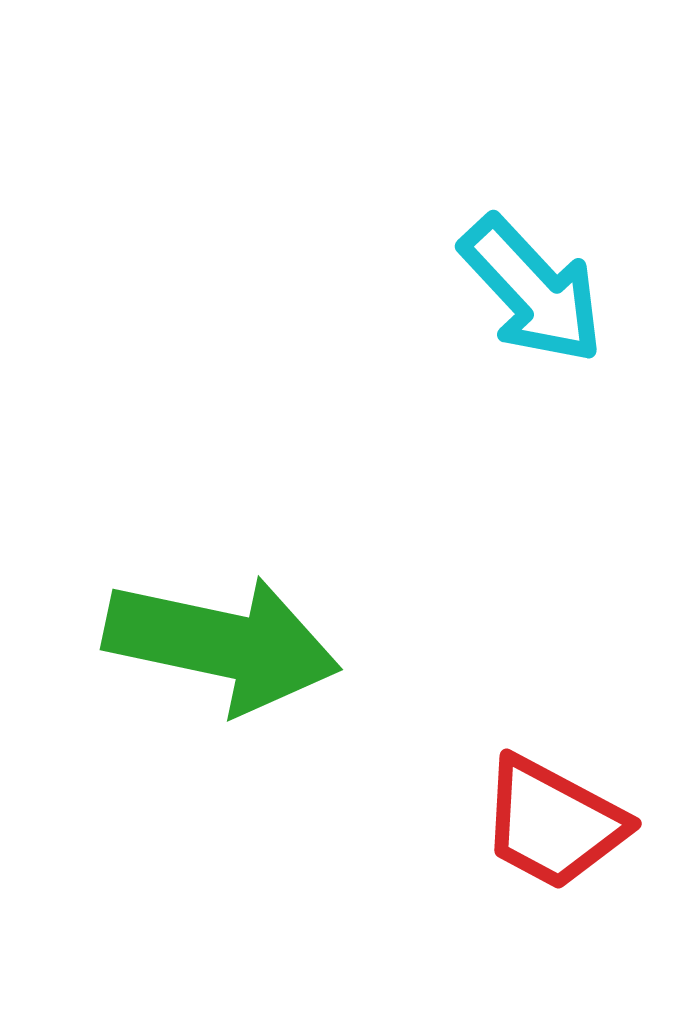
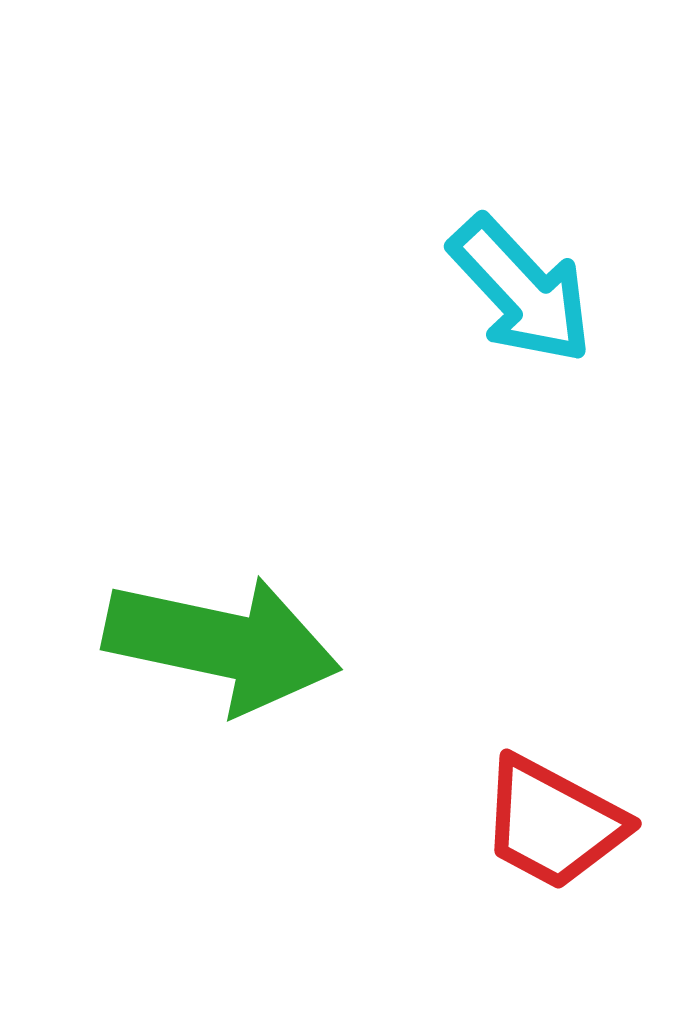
cyan arrow: moved 11 px left
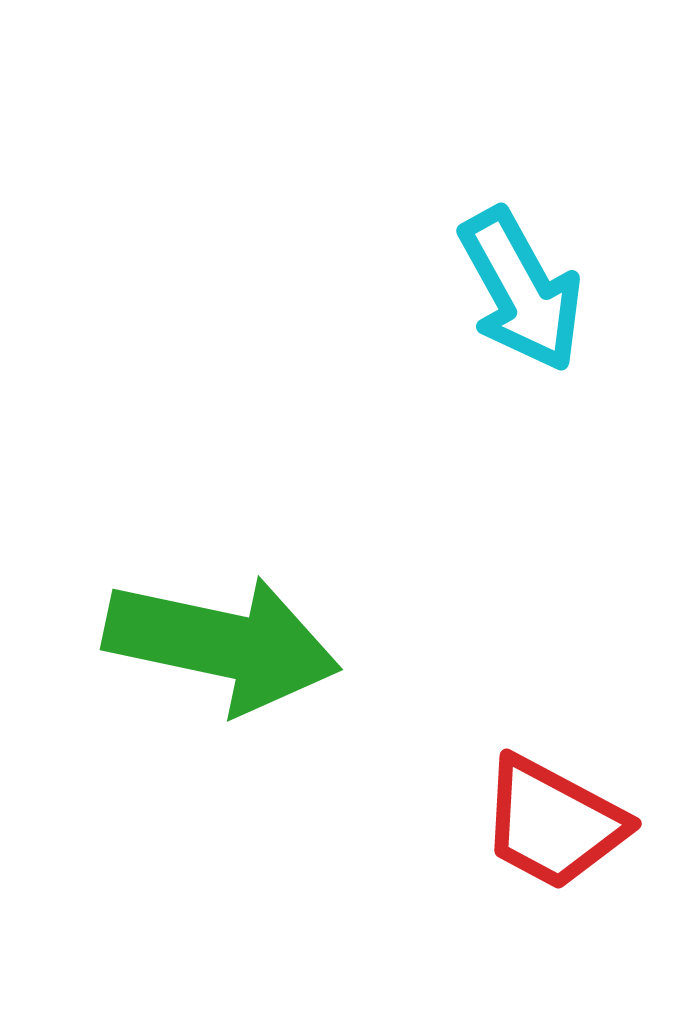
cyan arrow: rotated 14 degrees clockwise
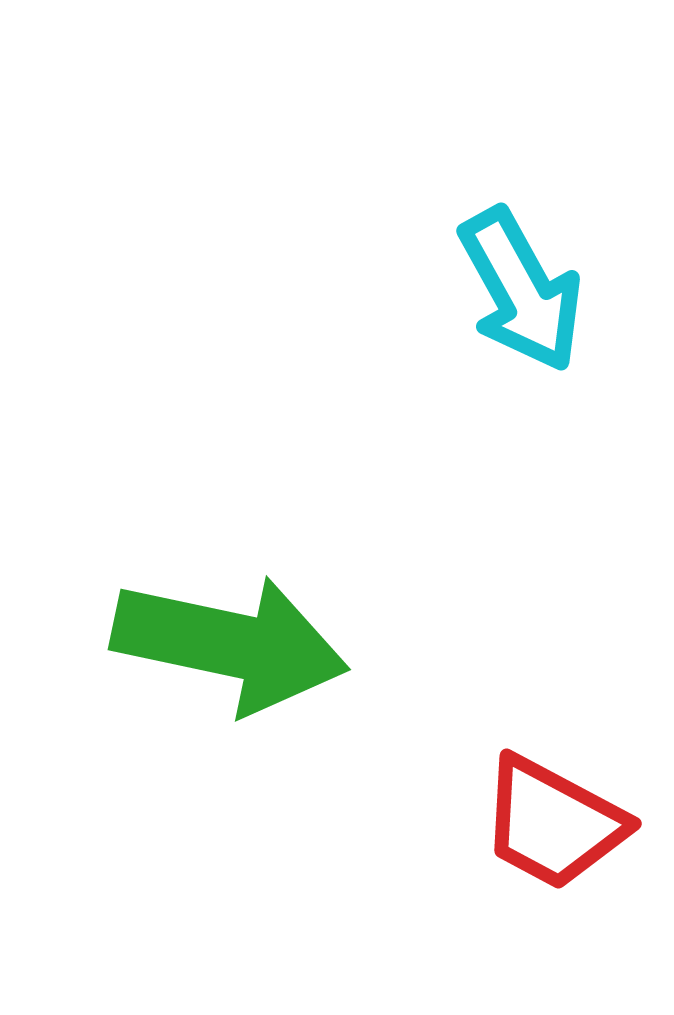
green arrow: moved 8 px right
